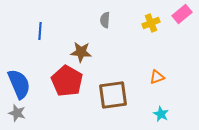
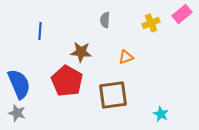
orange triangle: moved 31 px left, 20 px up
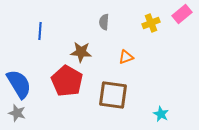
gray semicircle: moved 1 px left, 2 px down
blue semicircle: rotated 8 degrees counterclockwise
brown square: rotated 16 degrees clockwise
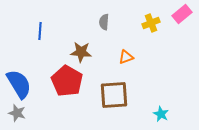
brown square: moved 1 px right; rotated 12 degrees counterclockwise
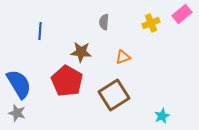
orange triangle: moved 3 px left
brown square: rotated 28 degrees counterclockwise
cyan star: moved 1 px right, 2 px down; rotated 21 degrees clockwise
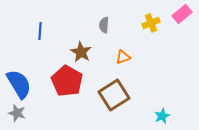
gray semicircle: moved 3 px down
brown star: rotated 25 degrees clockwise
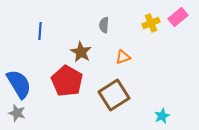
pink rectangle: moved 4 px left, 3 px down
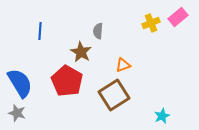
gray semicircle: moved 6 px left, 6 px down
orange triangle: moved 8 px down
blue semicircle: moved 1 px right, 1 px up
